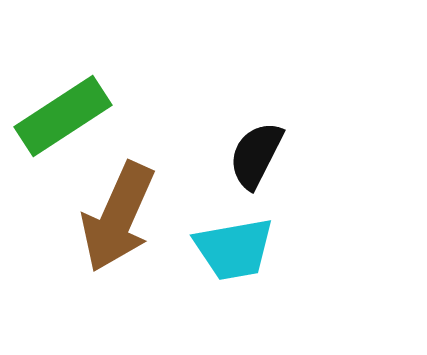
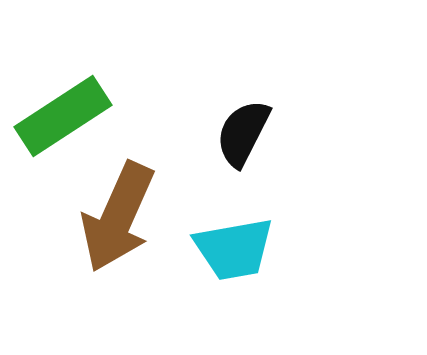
black semicircle: moved 13 px left, 22 px up
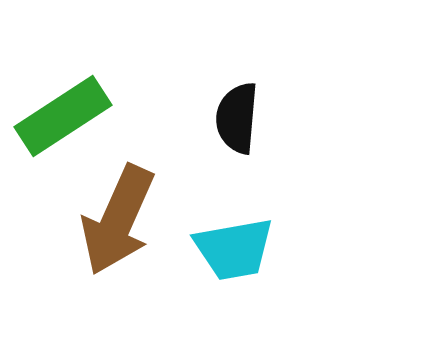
black semicircle: moved 6 px left, 15 px up; rotated 22 degrees counterclockwise
brown arrow: moved 3 px down
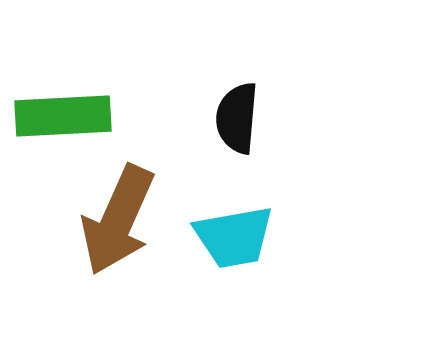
green rectangle: rotated 30 degrees clockwise
cyan trapezoid: moved 12 px up
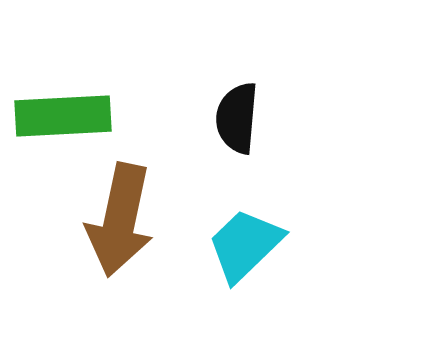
brown arrow: moved 2 px right; rotated 12 degrees counterclockwise
cyan trapezoid: moved 11 px right, 8 px down; rotated 146 degrees clockwise
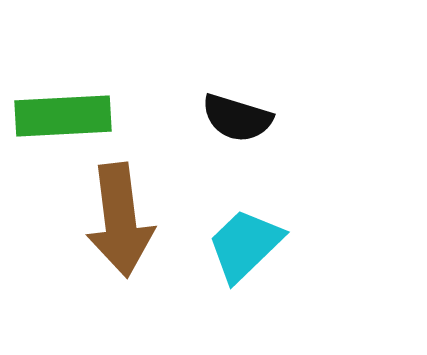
black semicircle: rotated 78 degrees counterclockwise
brown arrow: rotated 19 degrees counterclockwise
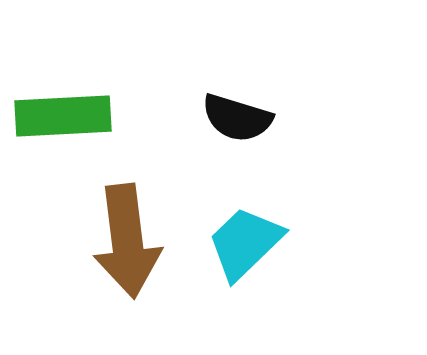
brown arrow: moved 7 px right, 21 px down
cyan trapezoid: moved 2 px up
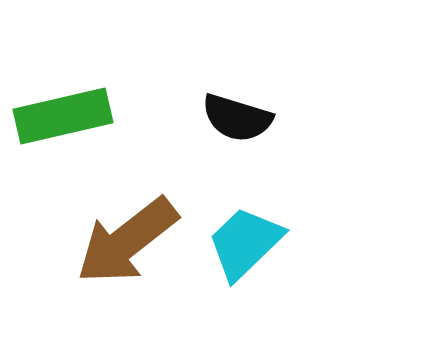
green rectangle: rotated 10 degrees counterclockwise
brown arrow: rotated 59 degrees clockwise
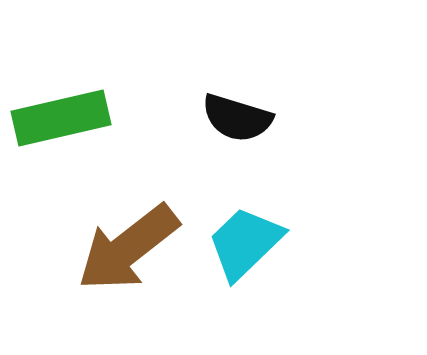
green rectangle: moved 2 px left, 2 px down
brown arrow: moved 1 px right, 7 px down
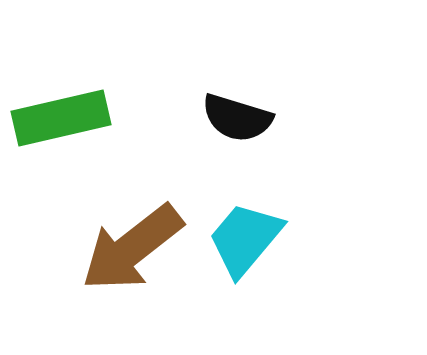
cyan trapezoid: moved 4 px up; rotated 6 degrees counterclockwise
brown arrow: moved 4 px right
